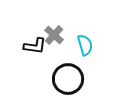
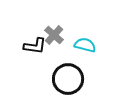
cyan semicircle: rotated 60 degrees counterclockwise
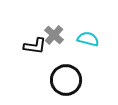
cyan semicircle: moved 3 px right, 6 px up
black circle: moved 2 px left, 1 px down
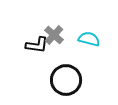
cyan semicircle: moved 1 px right
black L-shape: moved 2 px right, 1 px up
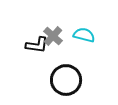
gray cross: moved 1 px left, 1 px down
cyan semicircle: moved 5 px left, 4 px up
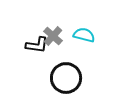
black circle: moved 2 px up
